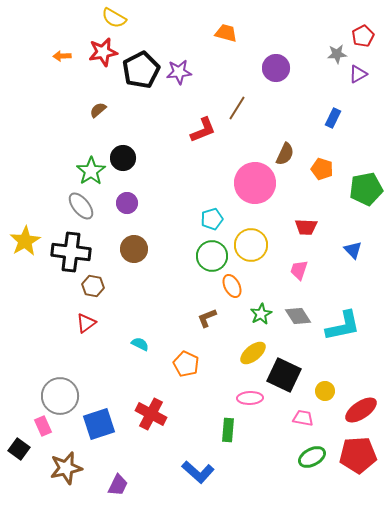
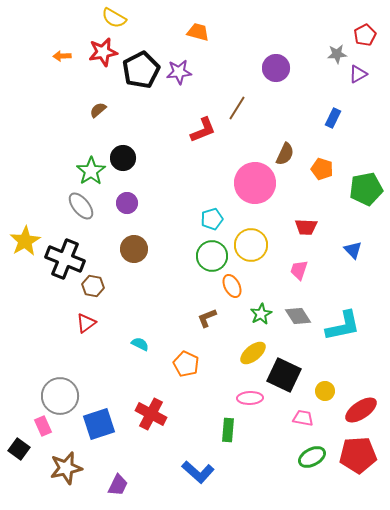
orange trapezoid at (226, 33): moved 28 px left, 1 px up
red pentagon at (363, 36): moved 2 px right, 1 px up
black cross at (71, 252): moved 6 px left, 7 px down; rotated 15 degrees clockwise
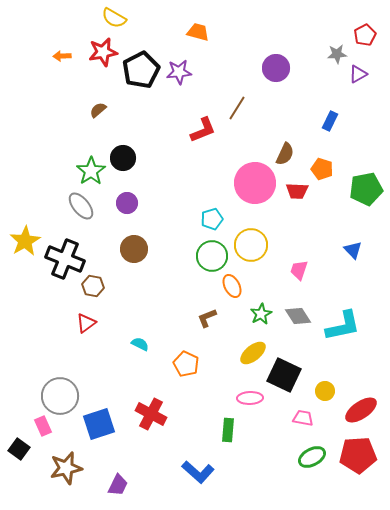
blue rectangle at (333, 118): moved 3 px left, 3 px down
red trapezoid at (306, 227): moved 9 px left, 36 px up
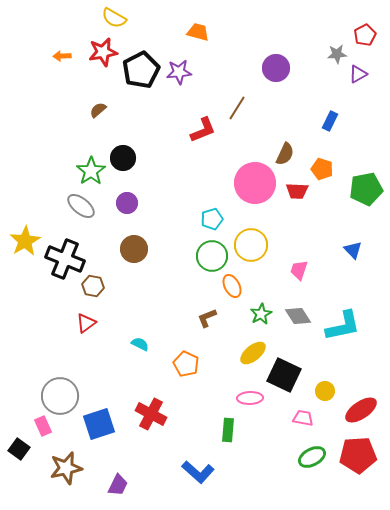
gray ellipse at (81, 206): rotated 12 degrees counterclockwise
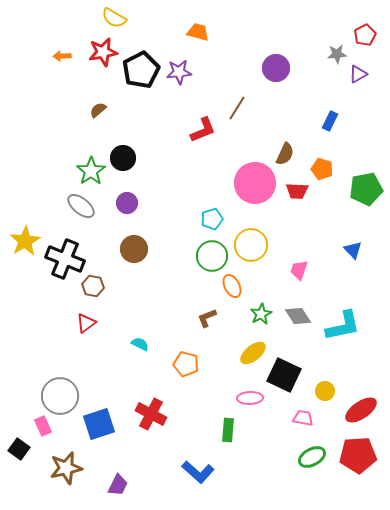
orange pentagon at (186, 364): rotated 10 degrees counterclockwise
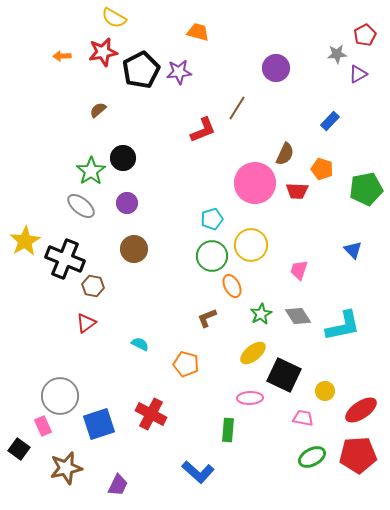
blue rectangle at (330, 121): rotated 18 degrees clockwise
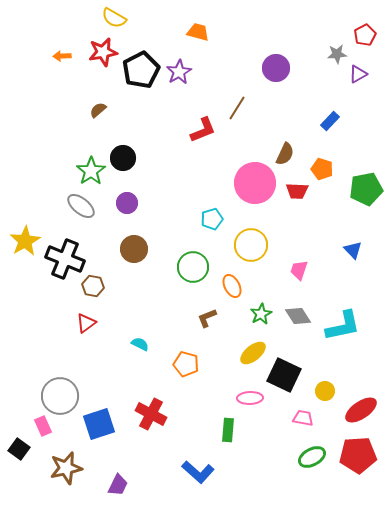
purple star at (179, 72): rotated 25 degrees counterclockwise
green circle at (212, 256): moved 19 px left, 11 px down
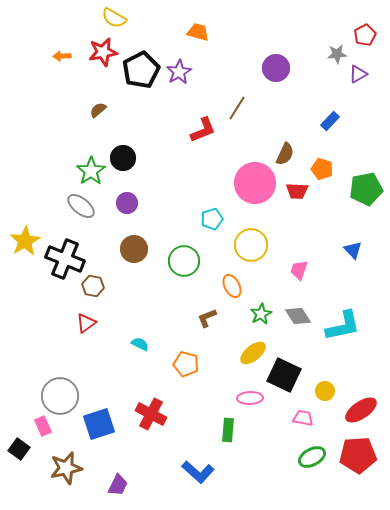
green circle at (193, 267): moved 9 px left, 6 px up
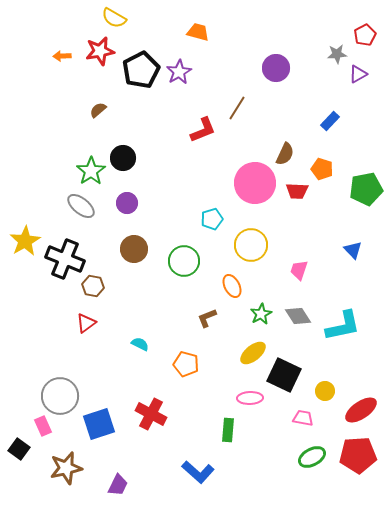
red star at (103, 52): moved 3 px left, 1 px up
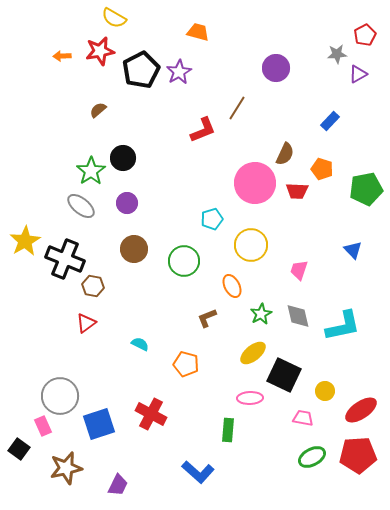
gray diamond at (298, 316): rotated 20 degrees clockwise
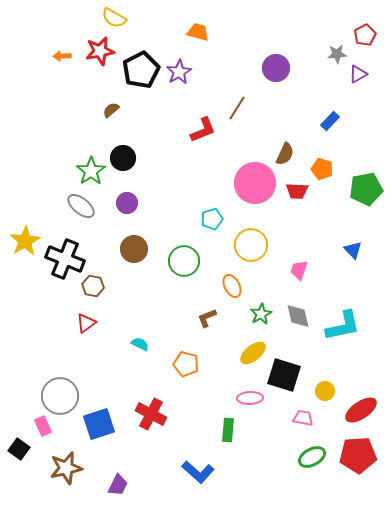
brown semicircle at (98, 110): moved 13 px right
black square at (284, 375): rotated 8 degrees counterclockwise
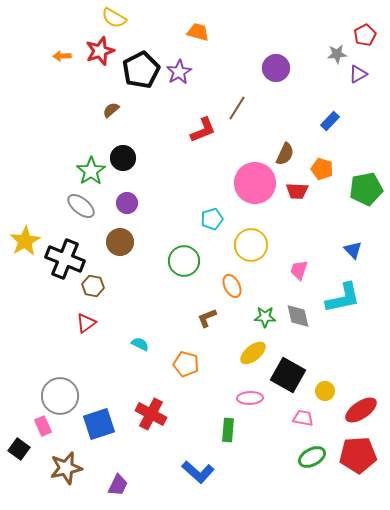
red star at (100, 51): rotated 8 degrees counterclockwise
brown circle at (134, 249): moved 14 px left, 7 px up
green star at (261, 314): moved 4 px right, 3 px down; rotated 30 degrees clockwise
cyan L-shape at (343, 326): moved 28 px up
black square at (284, 375): moved 4 px right; rotated 12 degrees clockwise
